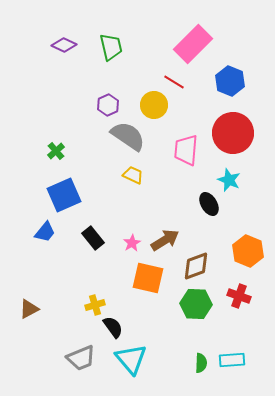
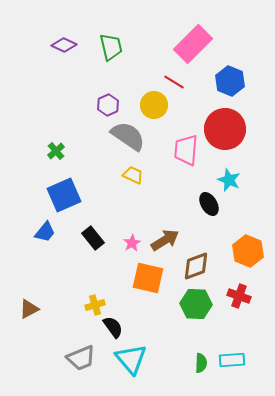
red circle: moved 8 px left, 4 px up
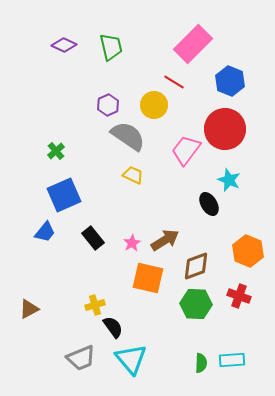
pink trapezoid: rotated 32 degrees clockwise
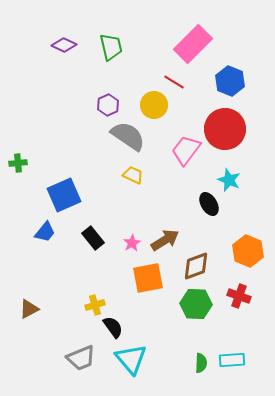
green cross: moved 38 px left, 12 px down; rotated 36 degrees clockwise
orange square: rotated 24 degrees counterclockwise
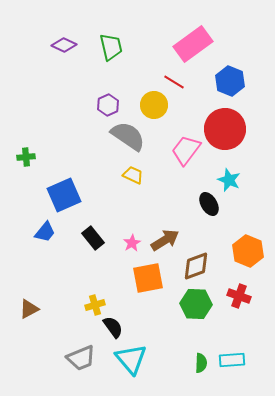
pink rectangle: rotated 9 degrees clockwise
green cross: moved 8 px right, 6 px up
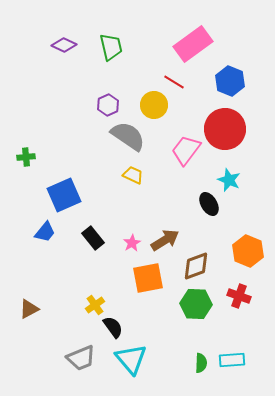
yellow cross: rotated 18 degrees counterclockwise
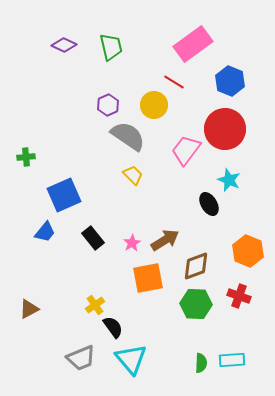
yellow trapezoid: rotated 20 degrees clockwise
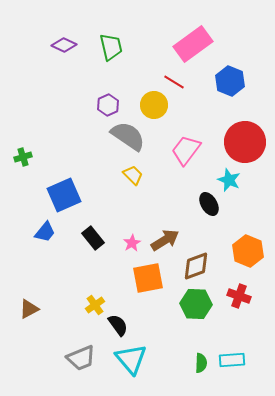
red circle: moved 20 px right, 13 px down
green cross: moved 3 px left; rotated 12 degrees counterclockwise
black semicircle: moved 5 px right, 2 px up
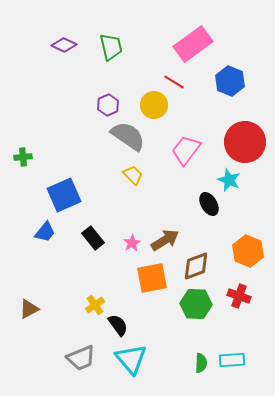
green cross: rotated 12 degrees clockwise
orange square: moved 4 px right
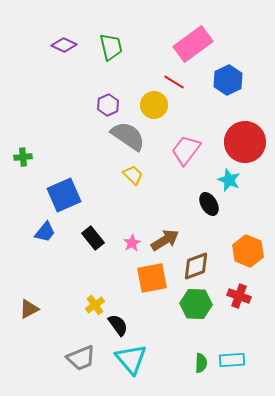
blue hexagon: moved 2 px left, 1 px up; rotated 12 degrees clockwise
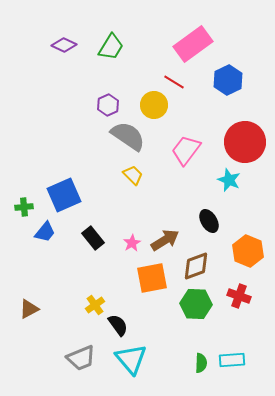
green trapezoid: rotated 44 degrees clockwise
green cross: moved 1 px right, 50 px down
black ellipse: moved 17 px down
